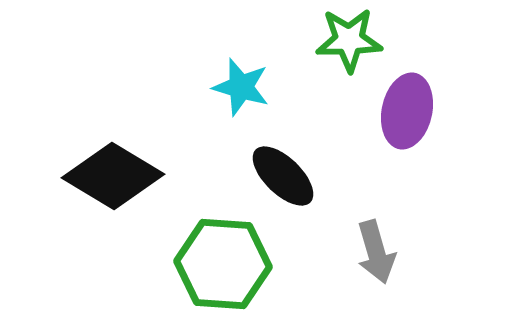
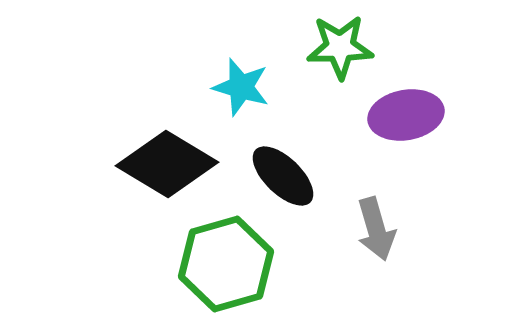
green star: moved 9 px left, 7 px down
purple ellipse: moved 1 px left, 4 px down; rotated 68 degrees clockwise
black diamond: moved 54 px right, 12 px up
gray arrow: moved 23 px up
green hexagon: moved 3 px right; rotated 20 degrees counterclockwise
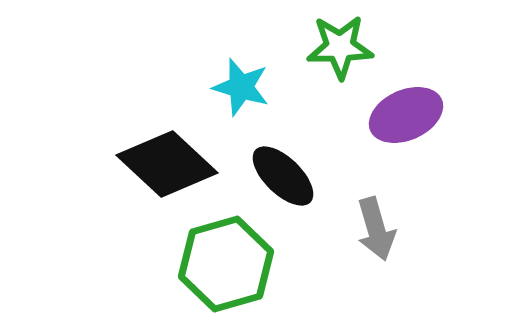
purple ellipse: rotated 14 degrees counterclockwise
black diamond: rotated 12 degrees clockwise
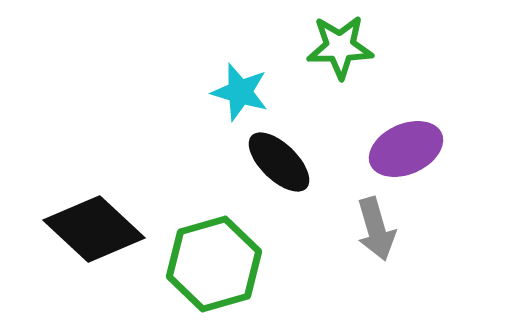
cyan star: moved 1 px left, 5 px down
purple ellipse: moved 34 px down
black diamond: moved 73 px left, 65 px down
black ellipse: moved 4 px left, 14 px up
green hexagon: moved 12 px left
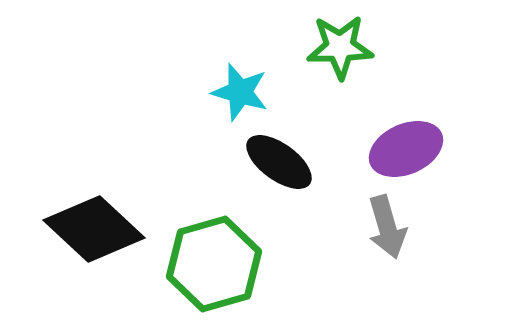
black ellipse: rotated 8 degrees counterclockwise
gray arrow: moved 11 px right, 2 px up
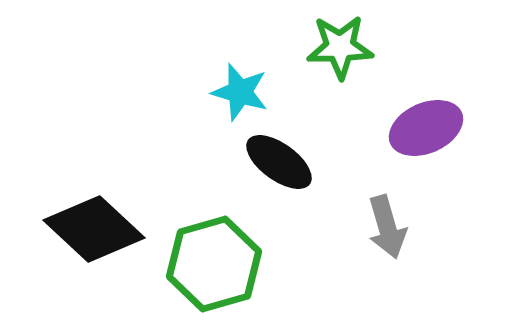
purple ellipse: moved 20 px right, 21 px up
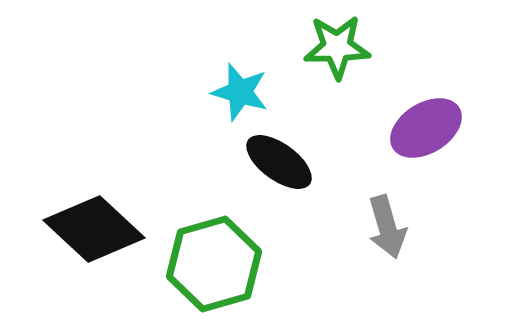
green star: moved 3 px left
purple ellipse: rotated 8 degrees counterclockwise
